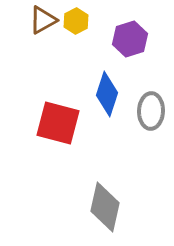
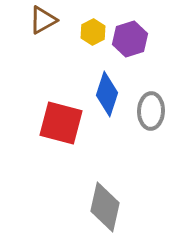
yellow hexagon: moved 17 px right, 11 px down
red square: moved 3 px right
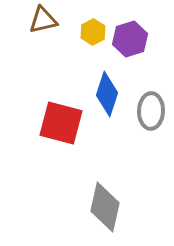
brown triangle: rotated 16 degrees clockwise
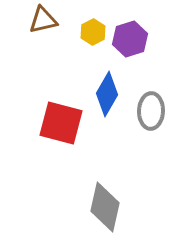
blue diamond: rotated 12 degrees clockwise
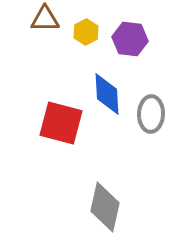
brown triangle: moved 2 px right, 1 px up; rotated 12 degrees clockwise
yellow hexagon: moved 7 px left
purple hexagon: rotated 24 degrees clockwise
blue diamond: rotated 33 degrees counterclockwise
gray ellipse: moved 3 px down
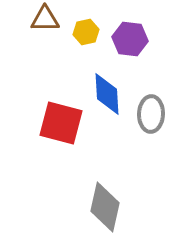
yellow hexagon: rotated 15 degrees clockwise
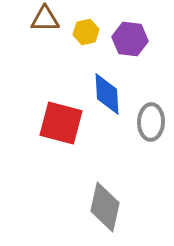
gray ellipse: moved 8 px down
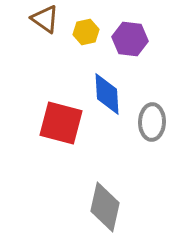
brown triangle: rotated 36 degrees clockwise
gray ellipse: moved 1 px right
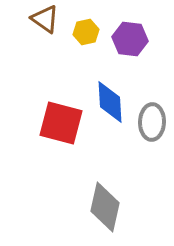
blue diamond: moved 3 px right, 8 px down
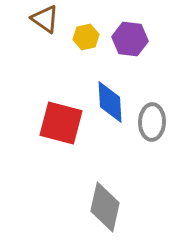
yellow hexagon: moved 5 px down
